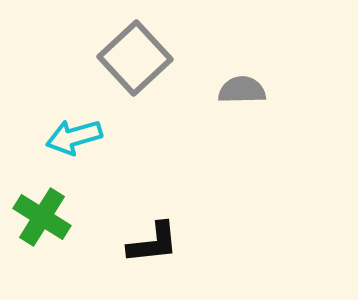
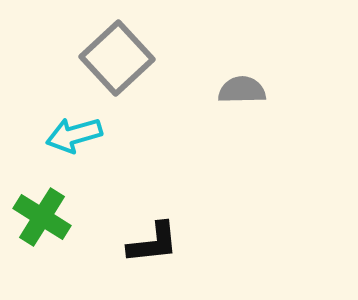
gray square: moved 18 px left
cyan arrow: moved 2 px up
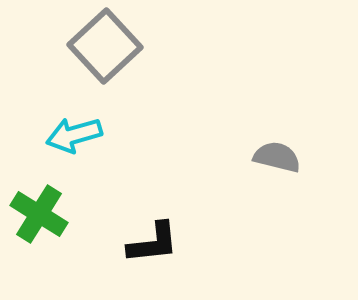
gray square: moved 12 px left, 12 px up
gray semicircle: moved 35 px right, 67 px down; rotated 15 degrees clockwise
green cross: moved 3 px left, 3 px up
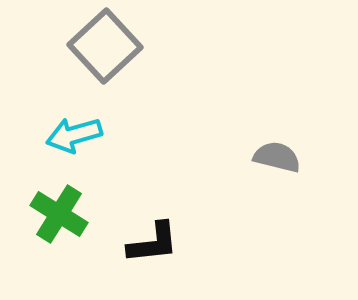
green cross: moved 20 px right
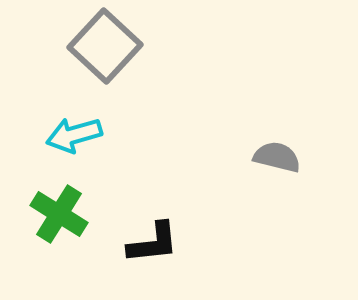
gray square: rotated 4 degrees counterclockwise
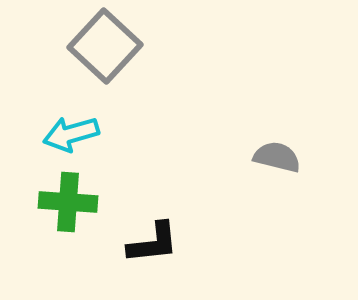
cyan arrow: moved 3 px left, 1 px up
green cross: moved 9 px right, 12 px up; rotated 28 degrees counterclockwise
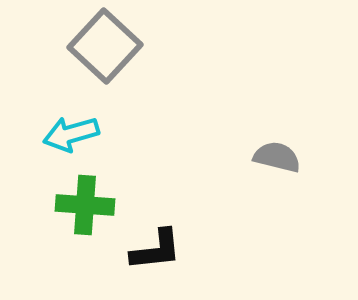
green cross: moved 17 px right, 3 px down
black L-shape: moved 3 px right, 7 px down
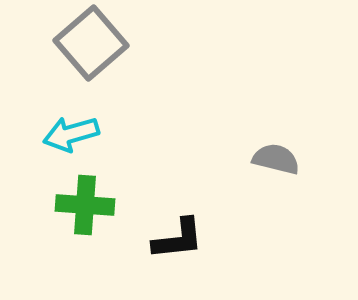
gray square: moved 14 px left, 3 px up; rotated 6 degrees clockwise
gray semicircle: moved 1 px left, 2 px down
black L-shape: moved 22 px right, 11 px up
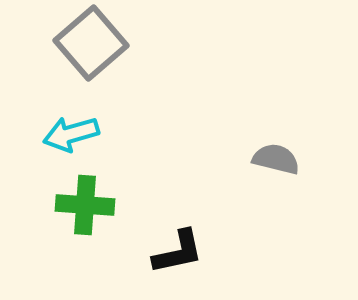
black L-shape: moved 13 px down; rotated 6 degrees counterclockwise
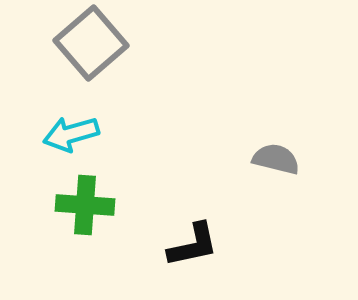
black L-shape: moved 15 px right, 7 px up
